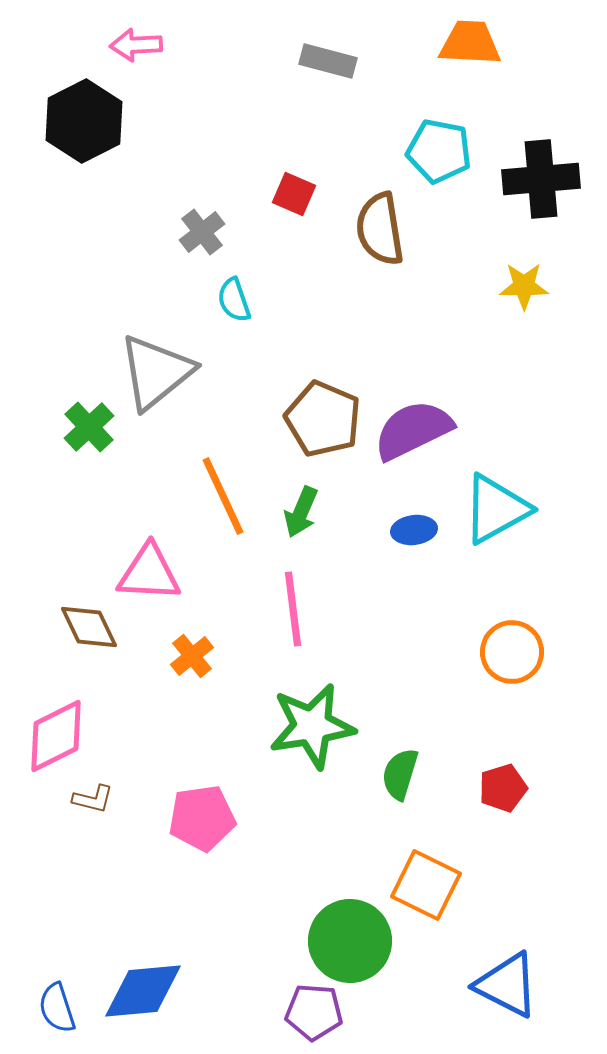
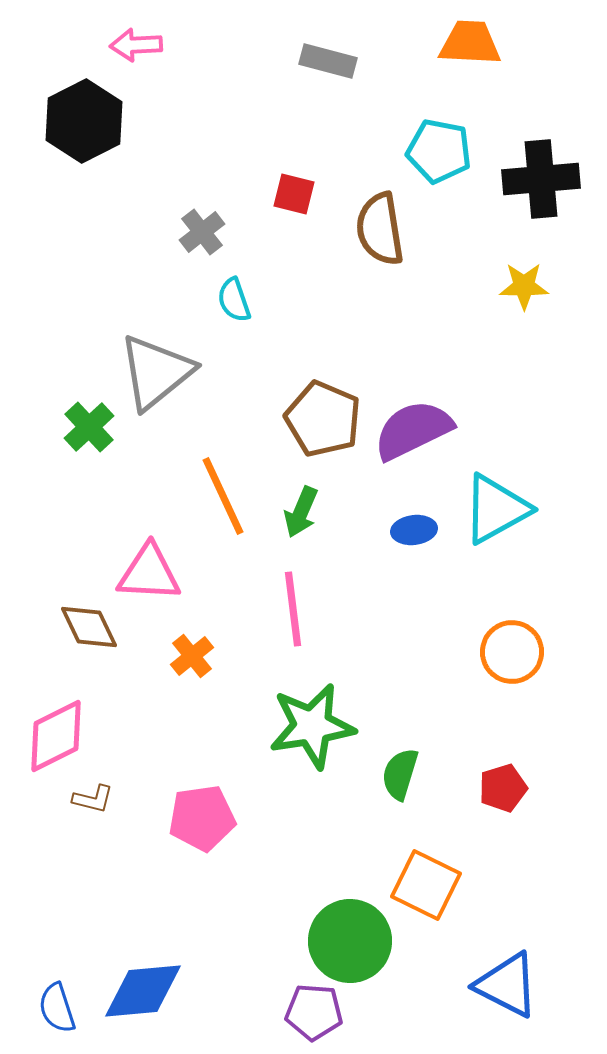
red square: rotated 9 degrees counterclockwise
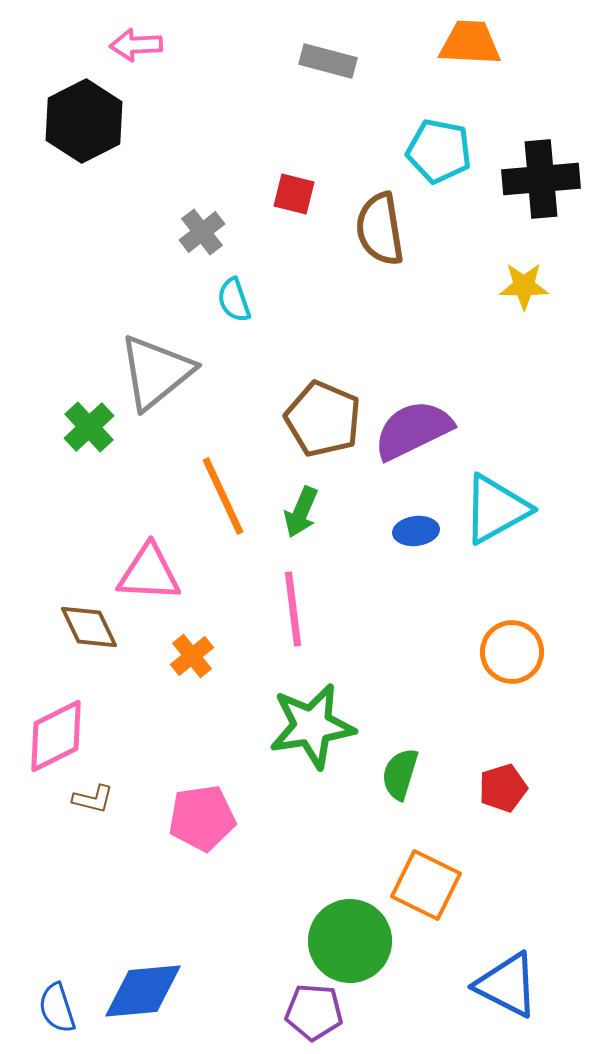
blue ellipse: moved 2 px right, 1 px down
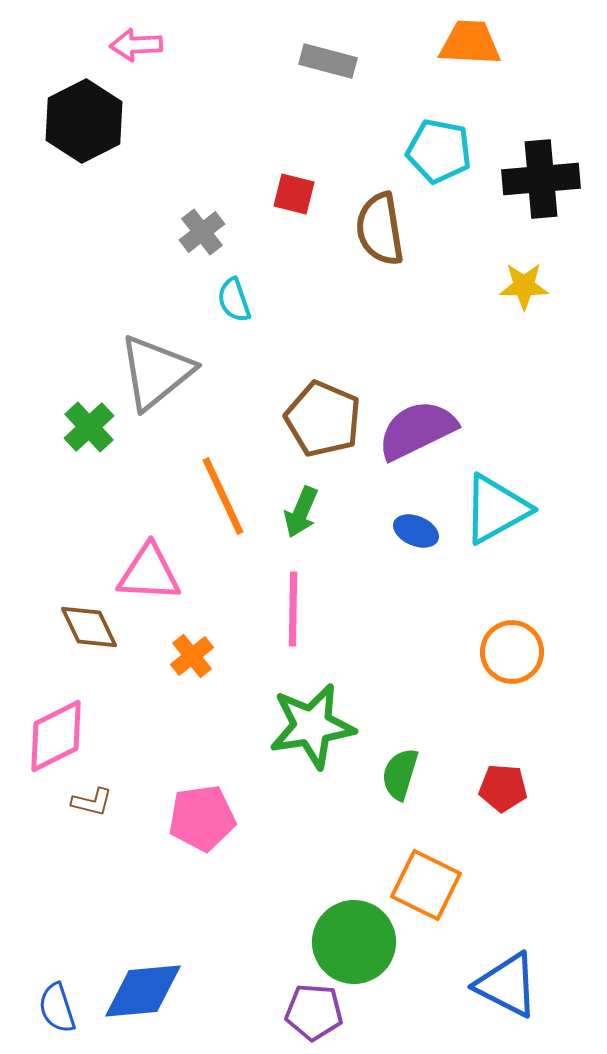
purple semicircle: moved 4 px right
blue ellipse: rotated 30 degrees clockwise
pink line: rotated 8 degrees clockwise
red pentagon: rotated 21 degrees clockwise
brown L-shape: moved 1 px left, 3 px down
green circle: moved 4 px right, 1 px down
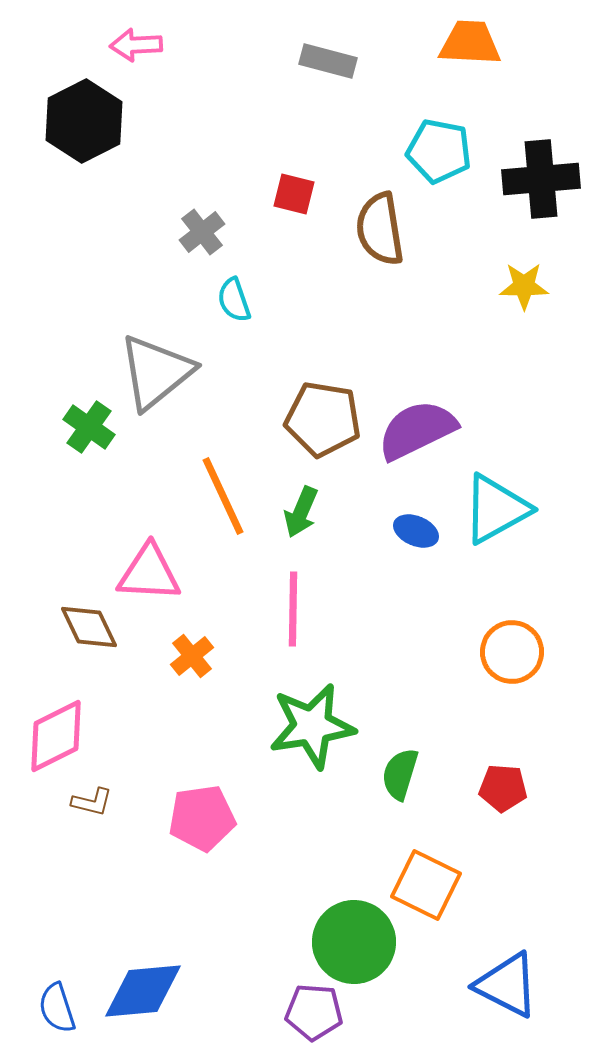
brown pentagon: rotated 14 degrees counterclockwise
green cross: rotated 12 degrees counterclockwise
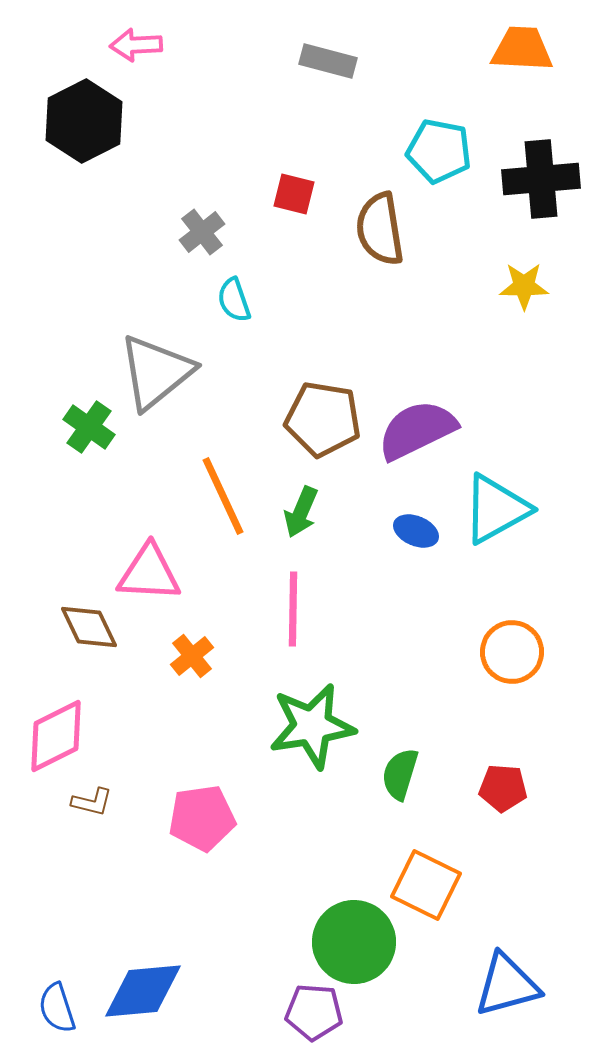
orange trapezoid: moved 52 px right, 6 px down
blue triangle: rotated 42 degrees counterclockwise
